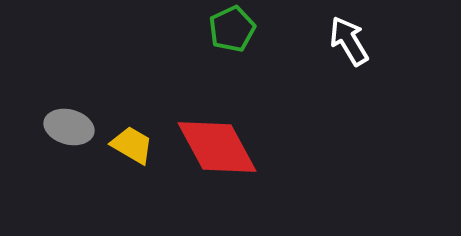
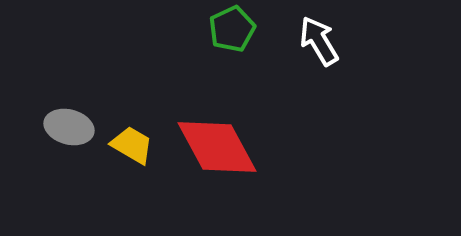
white arrow: moved 30 px left
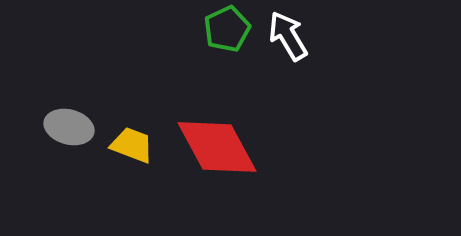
green pentagon: moved 5 px left
white arrow: moved 31 px left, 5 px up
yellow trapezoid: rotated 9 degrees counterclockwise
